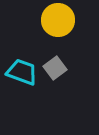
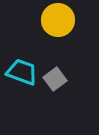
gray square: moved 11 px down
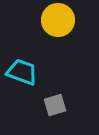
gray square: moved 26 px down; rotated 20 degrees clockwise
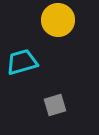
cyan trapezoid: moved 10 px up; rotated 36 degrees counterclockwise
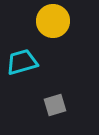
yellow circle: moved 5 px left, 1 px down
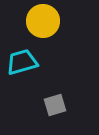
yellow circle: moved 10 px left
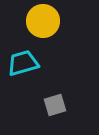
cyan trapezoid: moved 1 px right, 1 px down
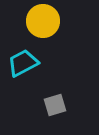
cyan trapezoid: rotated 12 degrees counterclockwise
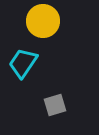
cyan trapezoid: rotated 28 degrees counterclockwise
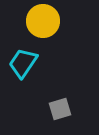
gray square: moved 5 px right, 4 px down
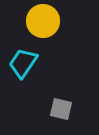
gray square: moved 1 px right; rotated 30 degrees clockwise
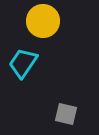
gray square: moved 5 px right, 5 px down
